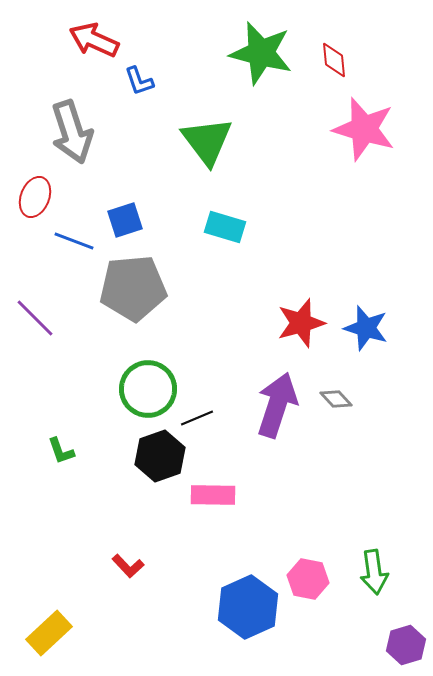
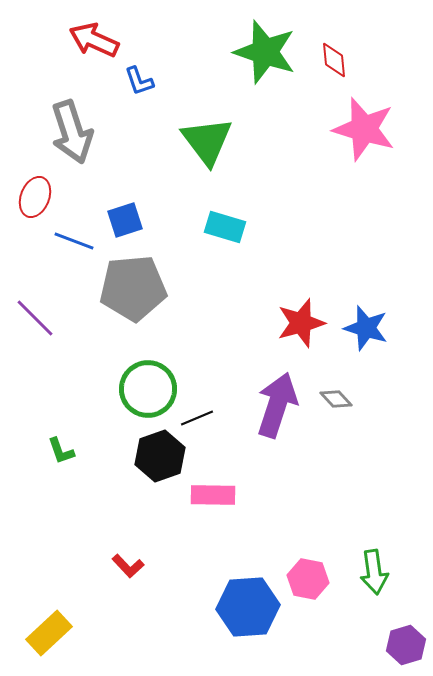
green star: moved 4 px right, 1 px up; rotated 4 degrees clockwise
blue hexagon: rotated 20 degrees clockwise
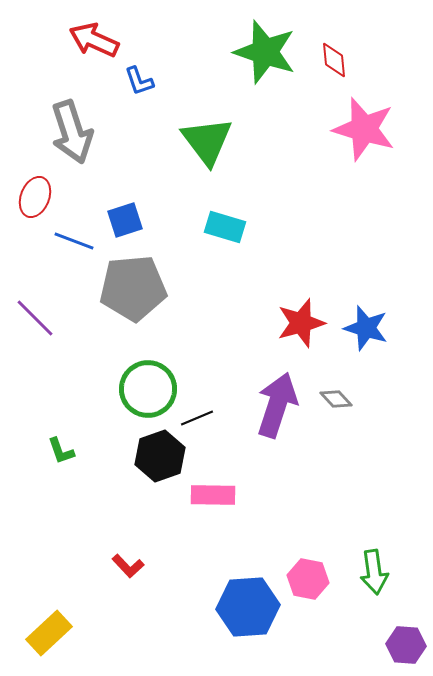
purple hexagon: rotated 21 degrees clockwise
